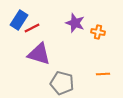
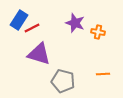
gray pentagon: moved 1 px right, 2 px up
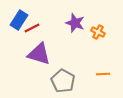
orange cross: rotated 16 degrees clockwise
gray pentagon: rotated 15 degrees clockwise
